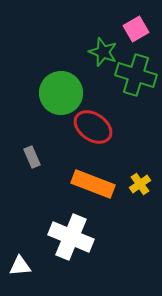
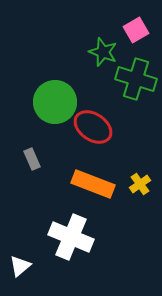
pink square: moved 1 px down
green cross: moved 4 px down
green circle: moved 6 px left, 9 px down
gray rectangle: moved 2 px down
white triangle: rotated 35 degrees counterclockwise
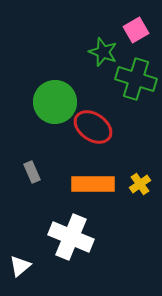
gray rectangle: moved 13 px down
orange rectangle: rotated 21 degrees counterclockwise
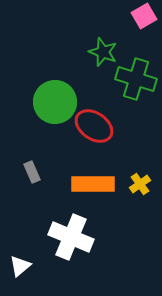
pink square: moved 8 px right, 14 px up
red ellipse: moved 1 px right, 1 px up
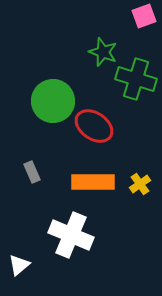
pink square: rotated 10 degrees clockwise
green circle: moved 2 px left, 1 px up
orange rectangle: moved 2 px up
white cross: moved 2 px up
white triangle: moved 1 px left, 1 px up
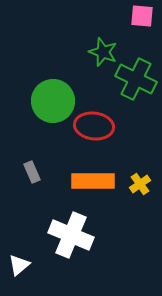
pink square: moved 2 px left; rotated 25 degrees clockwise
green cross: rotated 9 degrees clockwise
red ellipse: rotated 27 degrees counterclockwise
orange rectangle: moved 1 px up
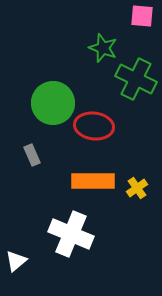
green star: moved 4 px up
green circle: moved 2 px down
gray rectangle: moved 17 px up
yellow cross: moved 3 px left, 4 px down
white cross: moved 1 px up
white triangle: moved 3 px left, 4 px up
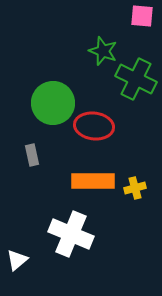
green star: moved 3 px down
gray rectangle: rotated 10 degrees clockwise
yellow cross: moved 2 px left; rotated 20 degrees clockwise
white triangle: moved 1 px right, 1 px up
